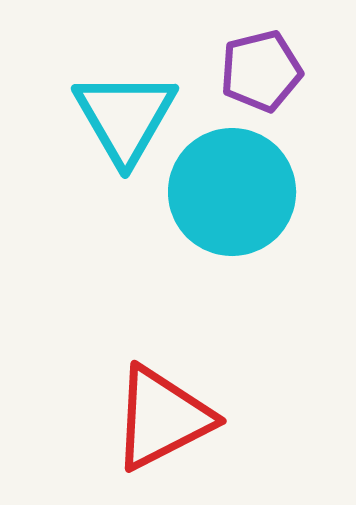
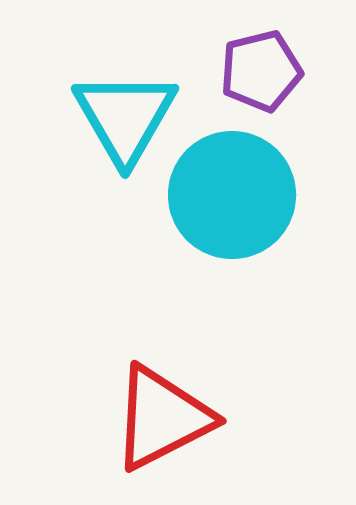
cyan circle: moved 3 px down
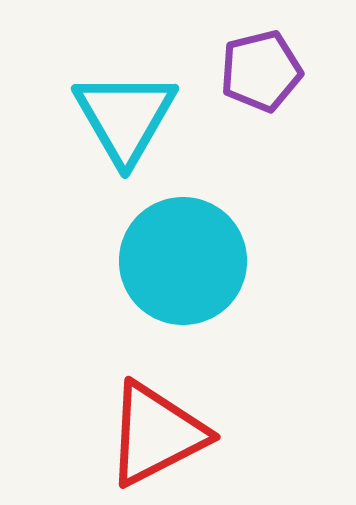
cyan circle: moved 49 px left, 66 px down
red triangle: moved 6 px left, 16 px down
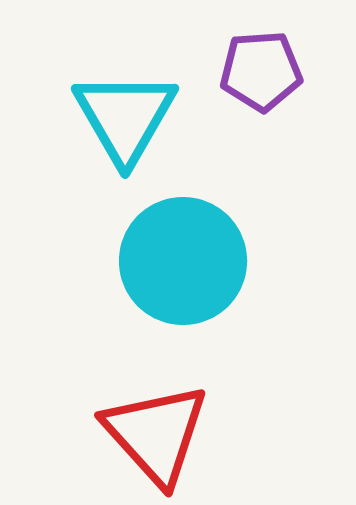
purple pentagon: rotated 10 degrees clockwise
red triangle: rotated 45 degrees counterclockwise
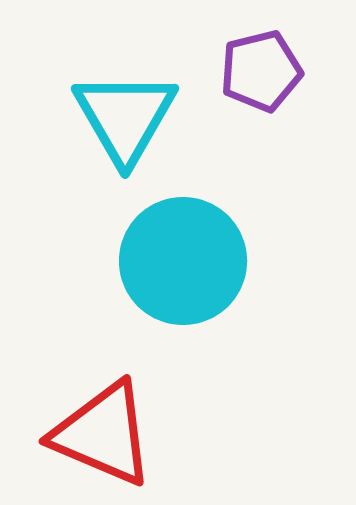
purple pentagon: rotated 10 degrees counterclockwise
red triangle: moved 53 px left; rotated 25 degrees counterclockwise
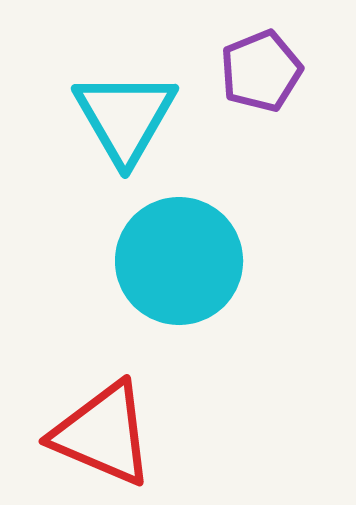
purple pentagon: rotated 8 degrees counterclockwise
cyan circle: moved 4 px left
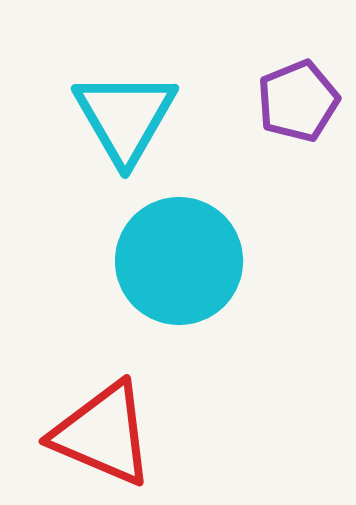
purple pentagon: moved 37 px right, 30 px down
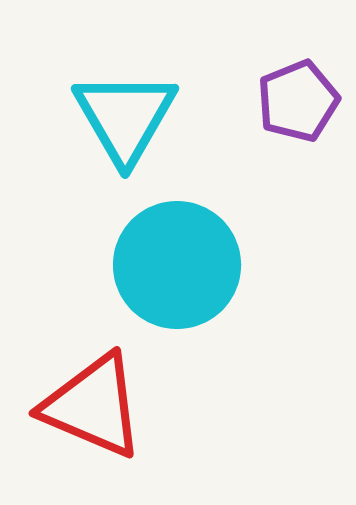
cyan circle: moved 2 px left, 4 px down
red triangle: moved 10 px left, 28 px up
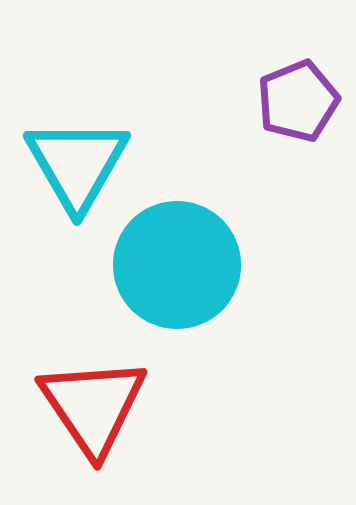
cyan triangle: moved 48 px left, 47 px down
red triangle: rotated 33 degrees clockwise
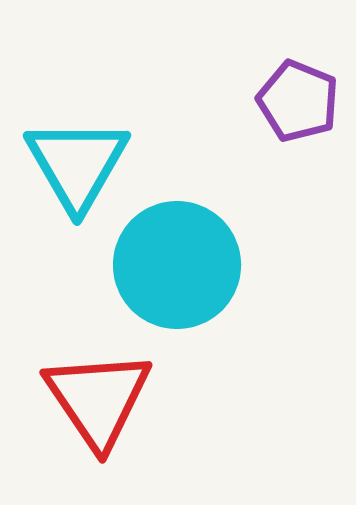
purple pentagon: rotated 28 degrees counterclockwise
red triangle: moved 5 px right, 7 px up
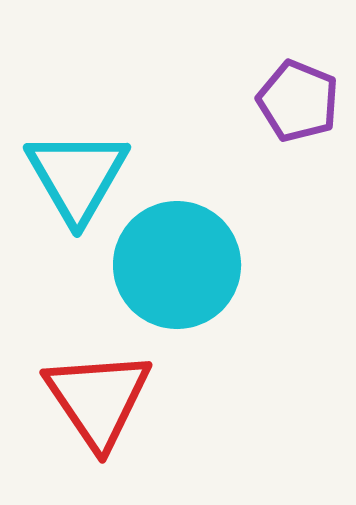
cyan triangle: moved 12 px down
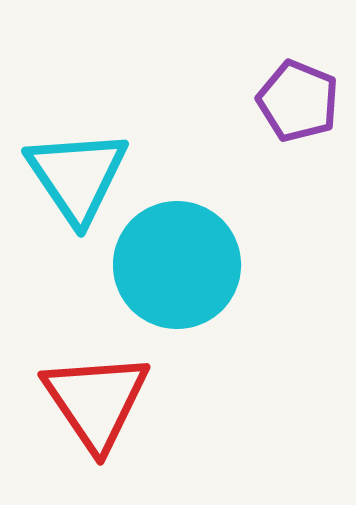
cyan triangle: rotated 4 degrees counterclockwise
red triangle: moved 2 px left, 2 px down
